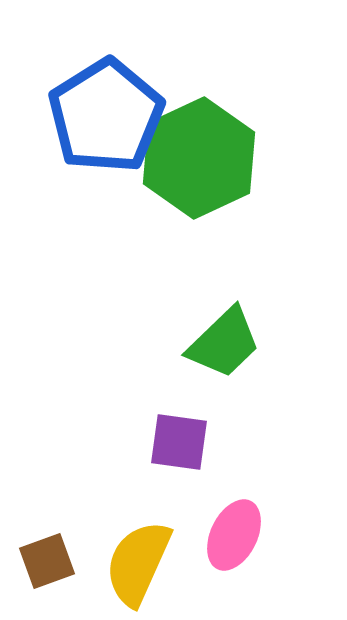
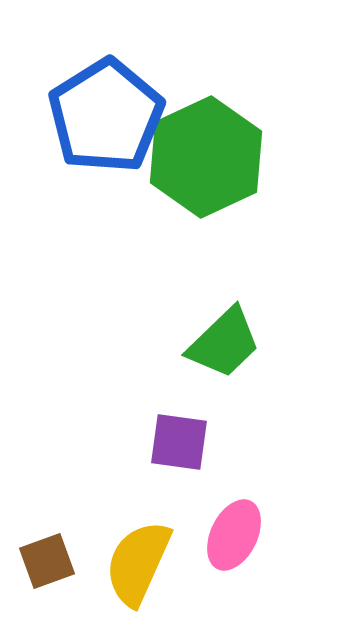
green hexagon: moved 7 px right, 1 px up
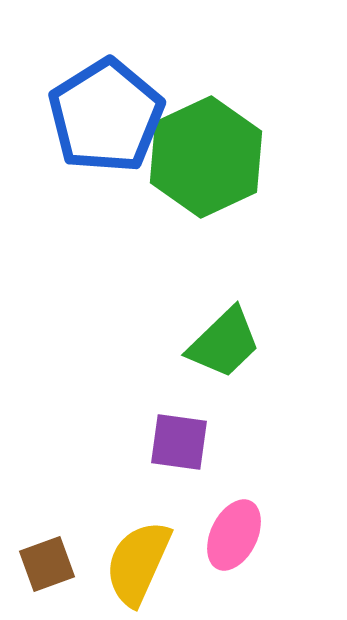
brown square: moved 3 px down
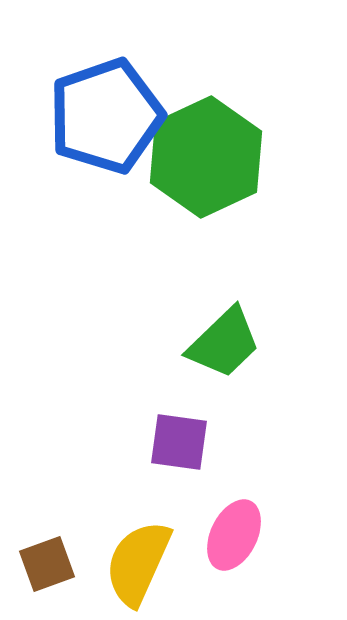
blue pentagon: rotated 13 degrees clockwise
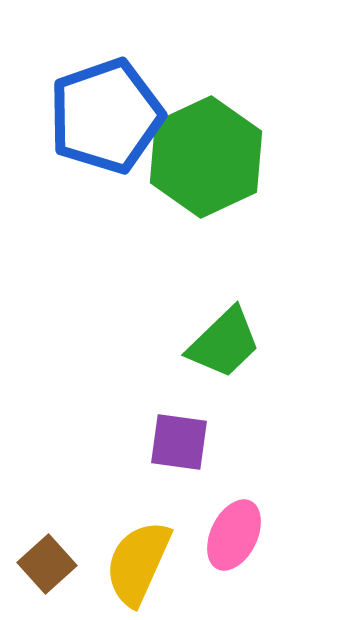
brown square: rotated 22 degrees counterclockwise
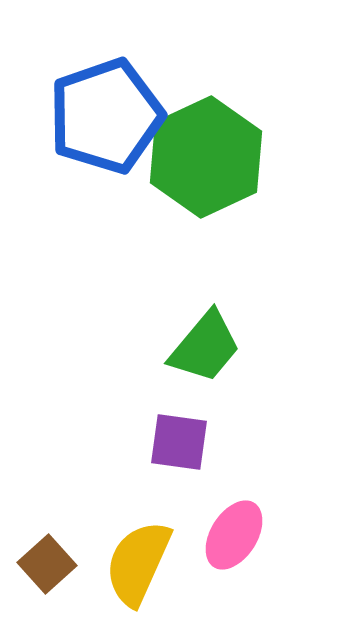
green trapezoid: moved 19 px left, 4 px down; rotated 6 degrees counterclockwise
pink ellipse: rotated 6 degrees clockwise
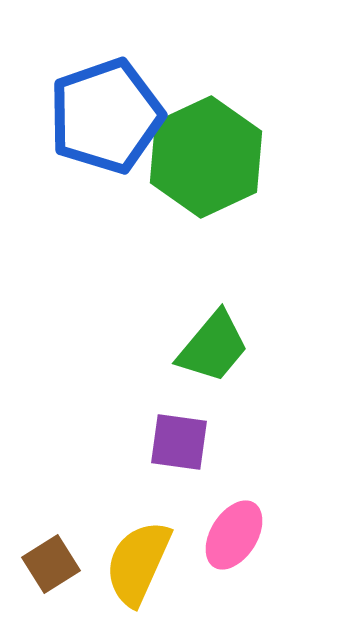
green trapezoid: moved 8 px right
brown square: moved 4 px right; rotated 10 degrees clockwise
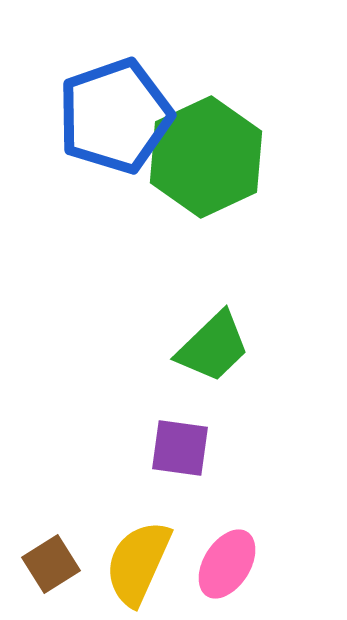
blue pentagon: moved 9 px right
green trapezoid: rotated 6 degrees clockwise
purple square: moved 1 px right, 6 px down
pink ellipse: moved 7 px left, 29 px down
